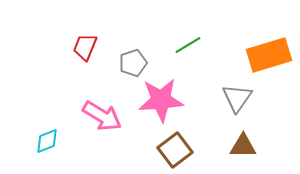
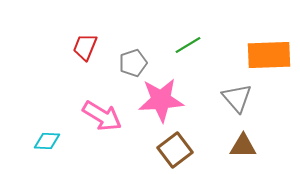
orange rectangle: rotated 15 degrees clockwise
gray triangle: rotated 16 degrees counterclockwise
cyan diamond: rotated 24 degrees clockwise
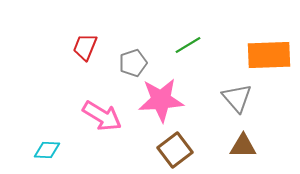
cyan diamond: moved 9 px down
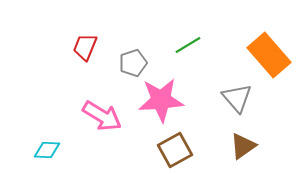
orange rectangle: rotated 51 degrees clockwise
brown triangle: rotated 36 degrees counterclockwise
brown square: rotated 8 degrees clockwise
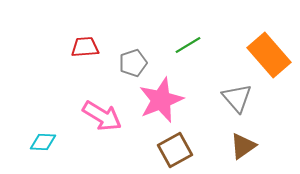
red trapezoid: rotated 64 degrees clockwise
pink star: rotated 18 degrees counterclockwise
cyan diamond: moved 4 px left, 8 px up
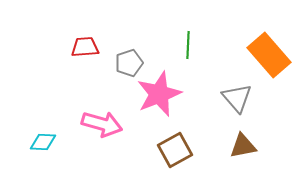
green line: rotated 56 degrees counterclockwise
gray pentagon: moved 4 px left
pink star: moved 2 px left, 6 px up
pink arrow: moved 8 px down; rotated 15 degrees counterclockwise
brown triangle: rotated 24 degrees clockwise
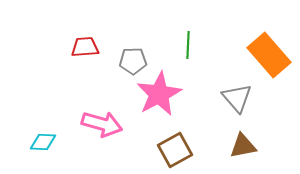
gray pentagon: moved 4 px right, 2 px up; rotated 16 degrees clockwise
pink star: rotated 6 degrees counterclockwise
